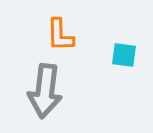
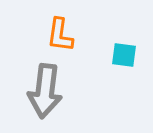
orange L-shape: rotated 9 degrees clockwise
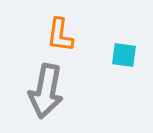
gray arrow: moved 1 px right; rotated 4 degrees clockwise
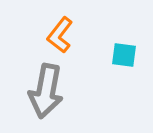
orange L-shape: rotated 30 degrees clockwise
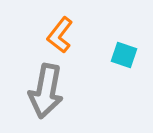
cyan square: rotated 12 degrees clockwise
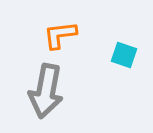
orange L-shape: rotated 45 degrees clockwise
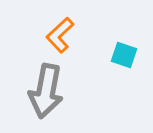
orange L-shape: rotated 36 degrees counterclockwise
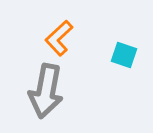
orange L-shape: moved 1 px left, 3 px down
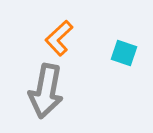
cyan square: moved 2 px up
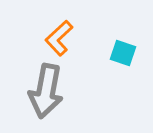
cyan square: moved 1 px left
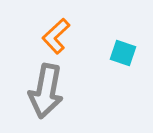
orange L-shape: moved 3 px left, 2 px up
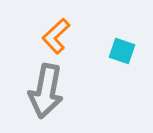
cyan square: moved 1 px left, 2 px up
